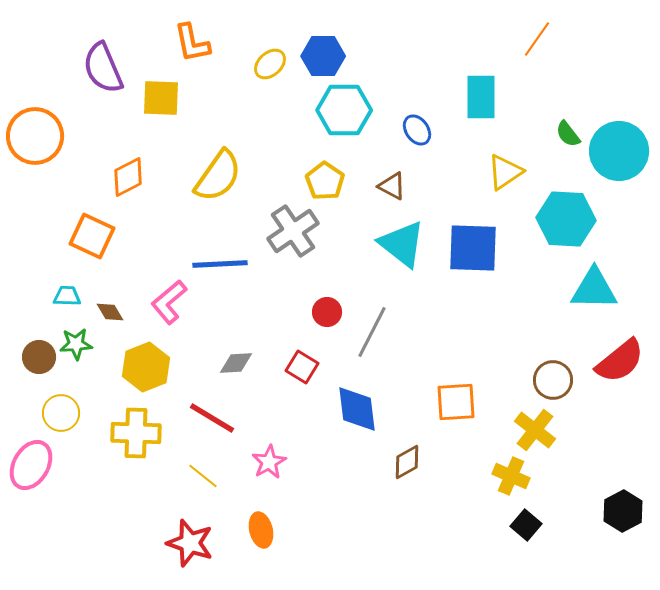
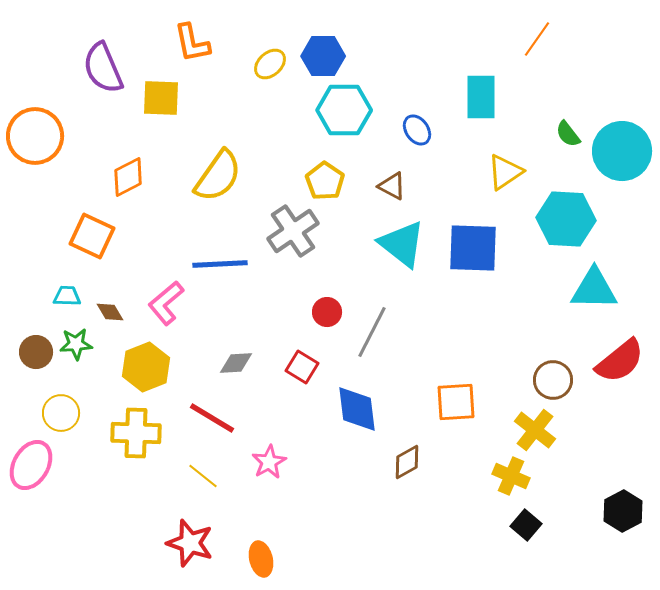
cyan circle at (619, 151): moved 3 px right
pink L-shape at (169, 302): moved 3 px left, 1 px down
brown circle at (39, 357): moved 3 px left, 5 px up
orange ellipse at (261, 530): moved 29 px down
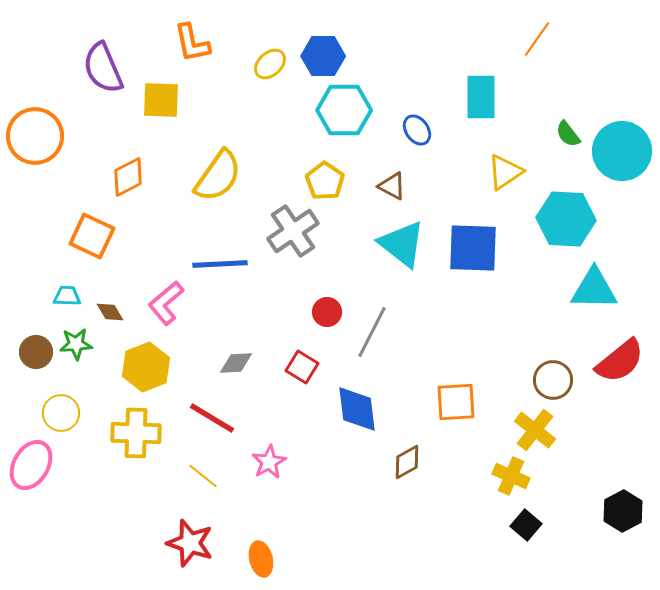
yellow square at (161, 98): moved 2 px down
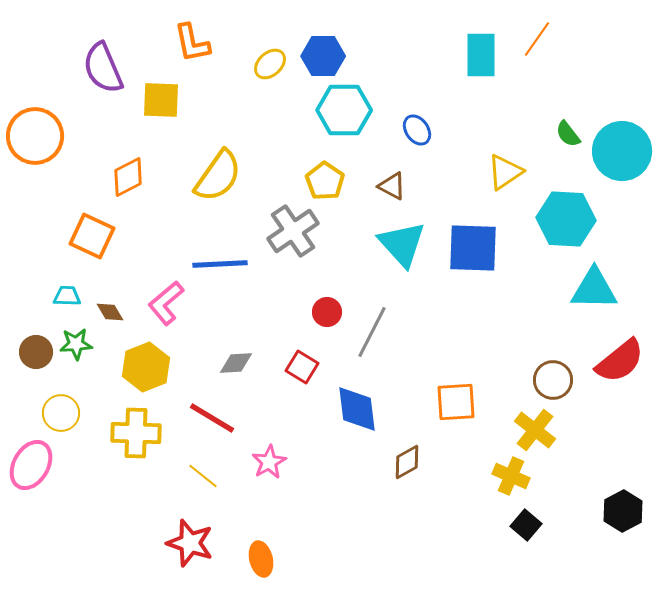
cyan rectangle at (481, 97): moved 42 px up
cyan triangle at (402, 244): rotated 10 degrees clockwise
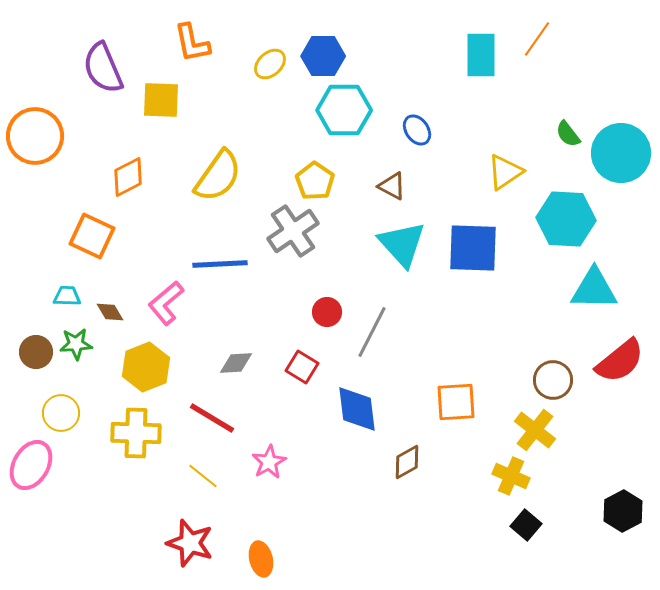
cyan circle at (622, 151): moved 1 px left, 2 px down
yellow pentagon at (325, 181): moved 10 px left
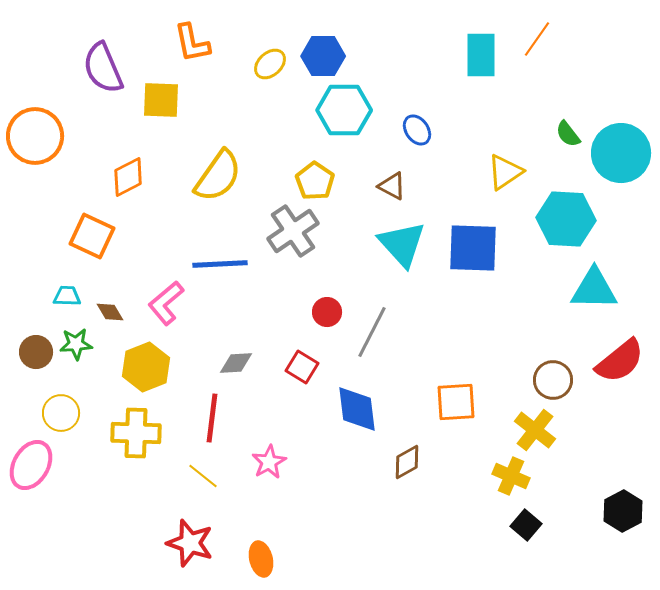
red line at (212, 418): rotated 66 degrees clockwise
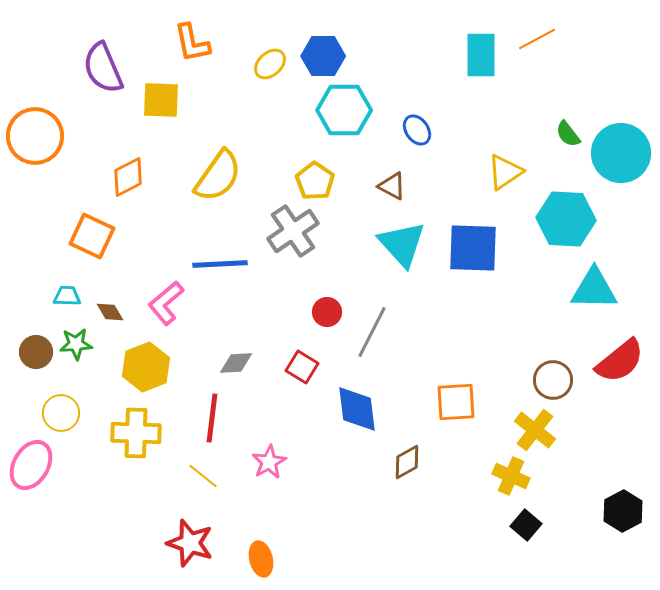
orange line at (537, 39): rotated 27 degrees clockwise
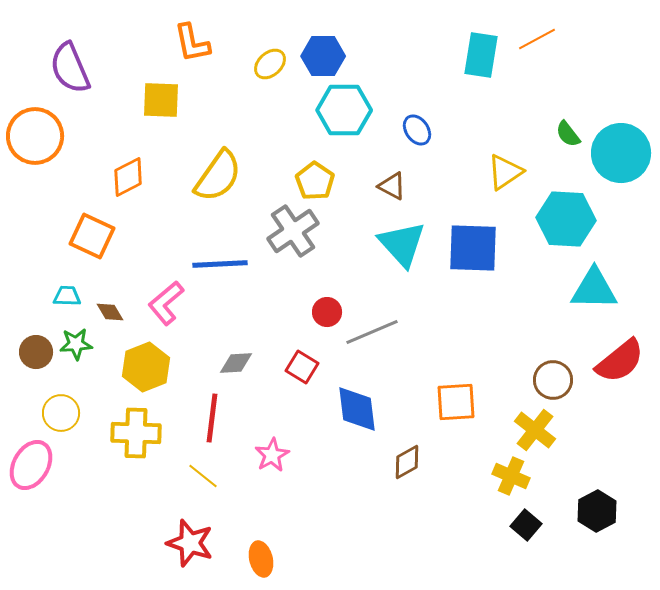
cyan rectangle at (481, 55): rotated 9 degrees clockwise
purple semicircle at (103, 68): moved 33 px left
gray line at (372, 332): rotated 40 degrees clockwise
pink star at (269, 462): moved 3 px right, 7 px up
black hexagon at (623, 511): moved 26 px left
